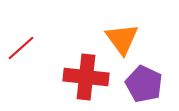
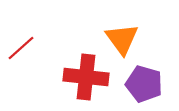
purple pentagon: rotated 9 degrees counterclockwise
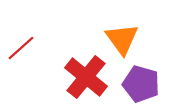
red cross: rotated 33 degrees clockwise
purple pentagon: moved 3 px left
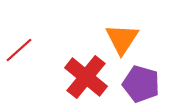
orange triangle: rotated 9 degrees clockwise
red line: moved 2 px left, 2 px down
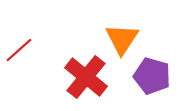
purple pentagon: moved 11 px right, 8 px up
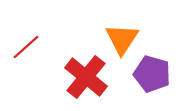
red line: moved 7 px right, 3 px up
purple pentagon: moved 2 px up
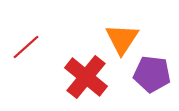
purple pentagon: rotated 9 degrees counterclockwise
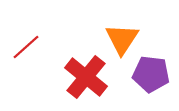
purple pentagon: moved 1 px left
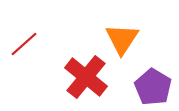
red line: moved 2 px left, 3 px up
purple pentagon: moved 2 px right, 13 px down; rotated 24 degrees clockwise
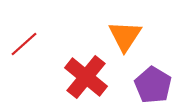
orange triangle: moved 3 px right, 3 px up
purple pentagon: moved 2 px up
